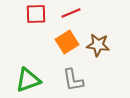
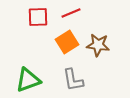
red square: moved 2 px right, 3 px down
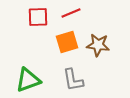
orange square: rotated 15 degrees clockwise
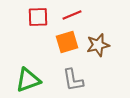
red line: moved 1 px right, 2 px down
brown star: rotated 20 degrees counterclockwise
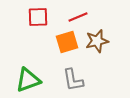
red line: moved 6 px right, 2 px down
brown star: moved 1 px left, 4 px up
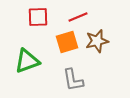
green triangle: moved 1 px left, 19 px up
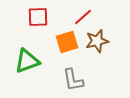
red line: moved 5 px right; rotated 18 degrees counterclockwise
